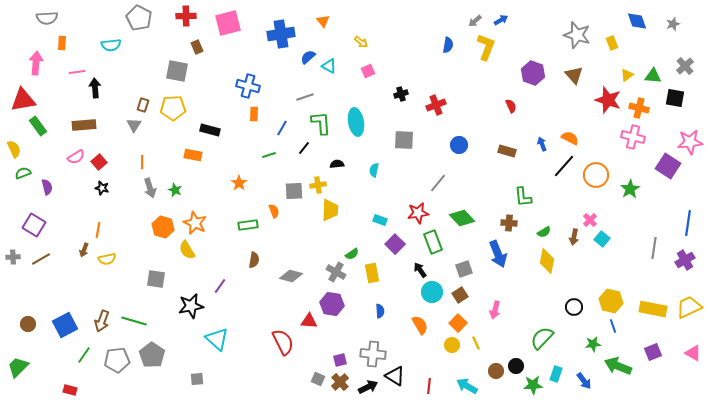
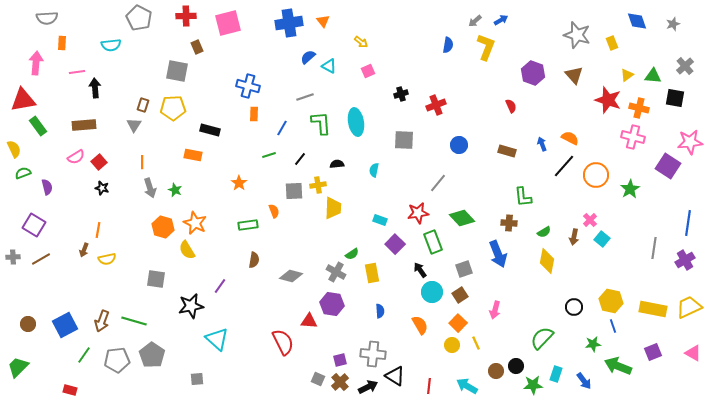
blue cross at (281, 34): moved 8 px right, 11 px up
black line at (304, 148): moved 4 px left, 11 px down
yellow trapezoid at (330, 210): moved 3 px right, 2 px up
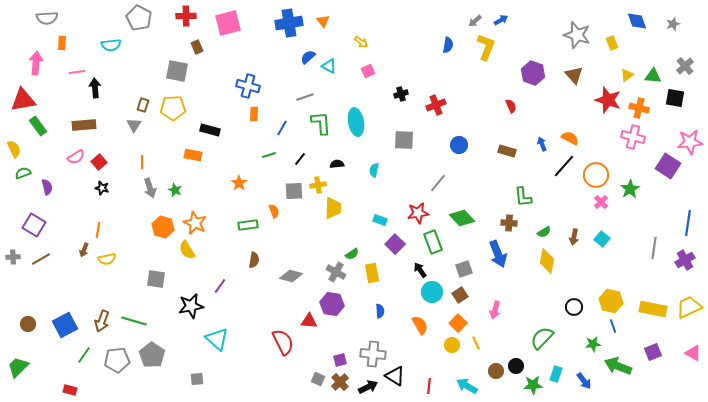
pink cross at (590, 220): moved 11 px right, 18 px up
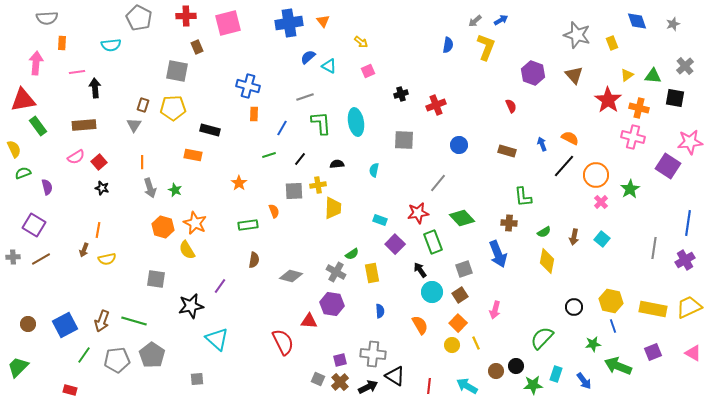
red star at (608, 100): rotated 16 degrees clockwise
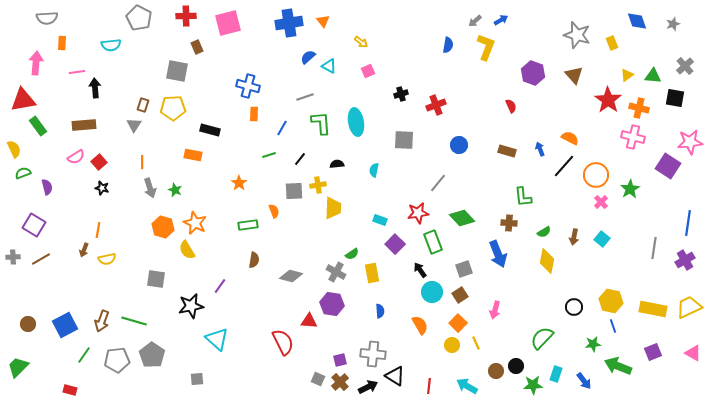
blue arrow at (542, 144): moved 2 px left, 5 px down
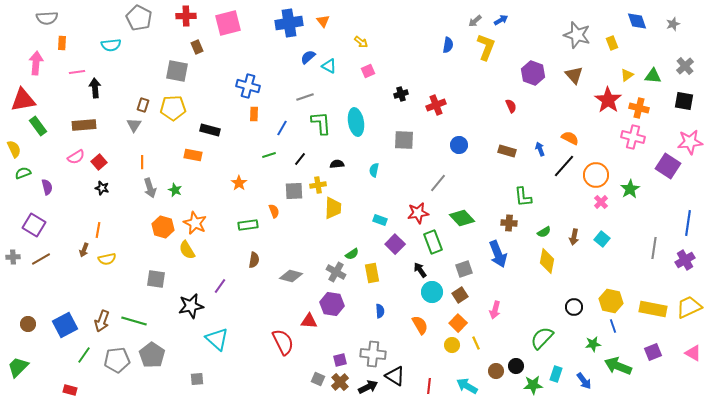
black square at (675, 98): moved 9 px right, 3 px down
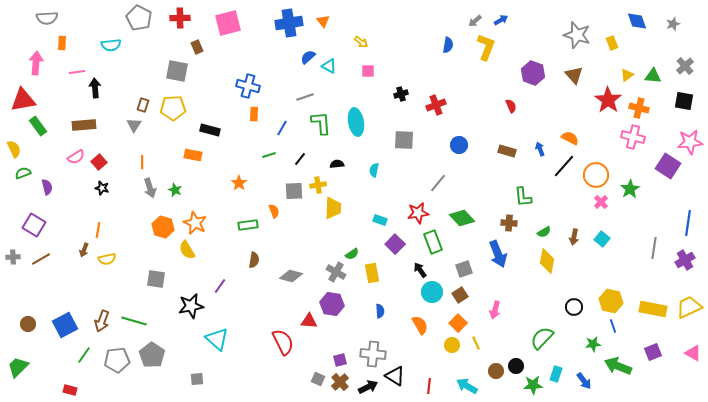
red cross at (186, 16): moved 6 px left, 2 px down
pink square at (368, 71): rotated 24 degrees clockwise
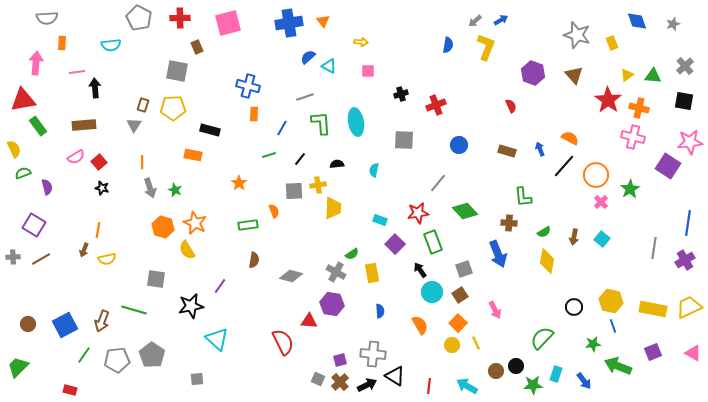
yellow arrow at (361, 42): rotated 32 degrees counterclockwise
green diamond at (462, 218): moved 3 px right, 7 px up
pink arrow at (495, 310): rotated 42 degrees counterclockwise
green line at (134, 321): moved 11 px up
black arrow at (368, 387): moved 1 px left, 2 px up
